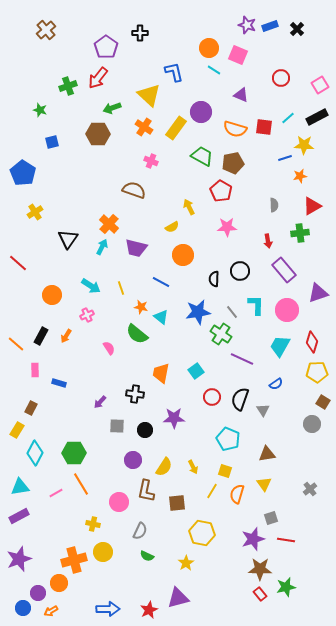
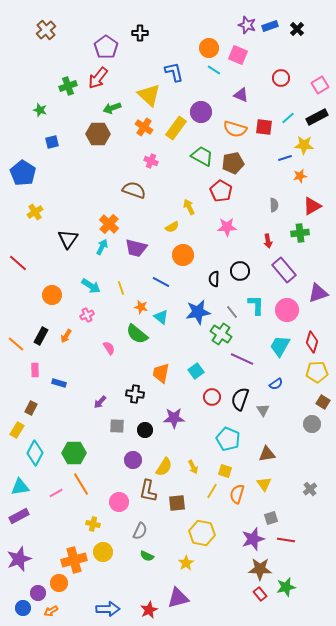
brown L-shape at (146, 491): moved 2 px right
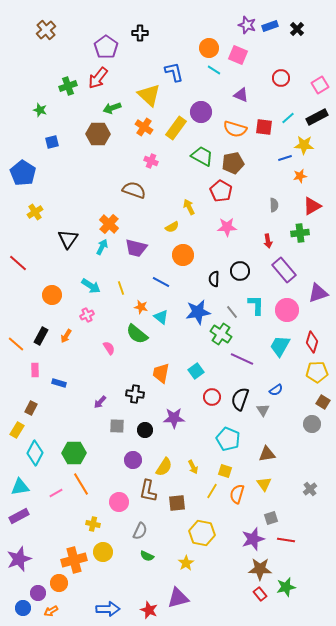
blue semicircle at (276, 384): moved 6 px down
red star at (149, 610): rotated 24 degrees counterclockwise
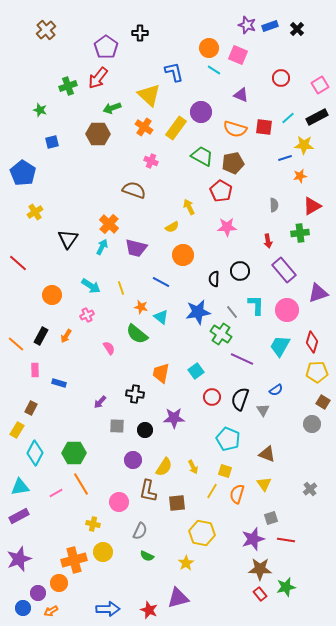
brown triangle at (267, 454): rotated 30 degrees clockwise
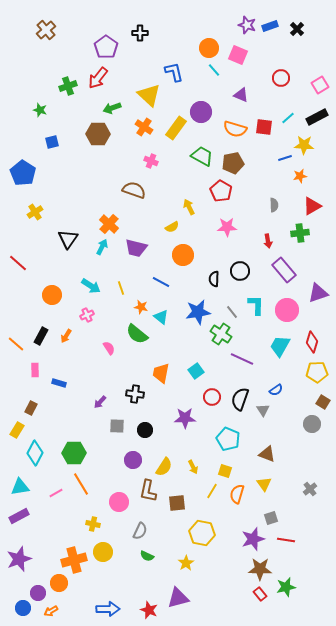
cyan line at (214, 70): rotated 16 degrees clockwise
purple star at (174, 418): moved 11 px right
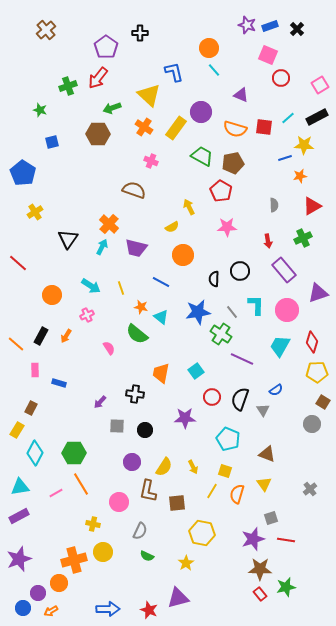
pink square at (238, 55): moved 30 px right
green cross at (300, 233): moved 3 px right, 5 px down; rotated 18 degrees counterclockwise
purple circle at (133, 460): moved 1 px left, 2 px down
